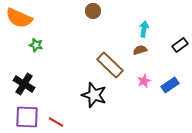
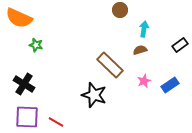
brown circle: moved 27 px right, 1 px up
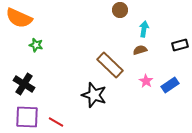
black rectangle: rotated 21 degrees clockwise
pink star: moved 2 px right; rotated 16 degrees counterclockwise
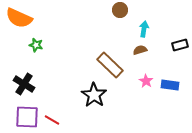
blue rectangle: rotated 42 degrees clockwise
black star: rotated 15 degrees clockwise
red line: moved 4 px left, 2 px up
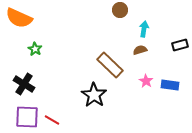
green star: moved 1 px left, 4 px down; rotated 16 degrees clockwise
